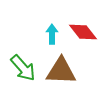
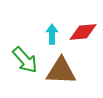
red diamond: rotated 56 degrees counterclockwise
green arrow: moved 2 px right, 8 px up
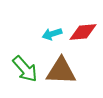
cyan arrow: rotated 108 degrees counterclockwise
green arrow: moved 9 px down
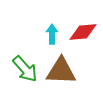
cyan arrow: rotated 108 degrees clockwise
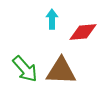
cyan arrow: moved 15 px up
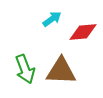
cyan arrow: rotated 54 degrees clockwise
green arrow: rotated 20 degrees clockwise
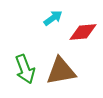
cyan arrow: moved 1 px right, 1 px up
brown triangle: rotated 12 degrees counterclockwise
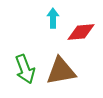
cyan arrow: rotated 54 degrees counterclockwise
red diamond: moved 2 px left
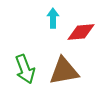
brown triangle: moved 3 px right
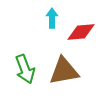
cyan arrow: moved 1 px left
